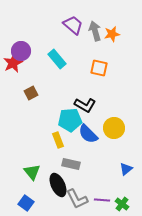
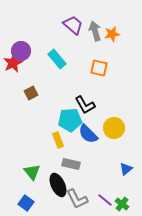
black L-shape: rotated 30 degrees clockwise
purple line: moved 3 px right; rotated 35 degrees clockwise
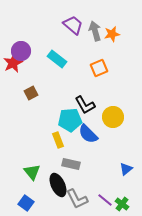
cyan rectangle: rotated 12 degrees counterclockwise
orange square: rotated 36 degrees counterclockwise
yellow circle: moved 1 px left, 11 px up
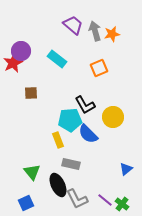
brown square: rotated 24 degrees clockwise
blue square: rotated 28 degrees clockwise
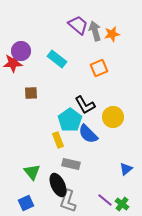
purple trapezoid: moved 5 px right
red star: rotated 24 degrees clockwise
cyan pentagon: rotated 30 degrees counterclockwise
gray L-shape: moved 9 px left, 2 px down; rotated 45 degrees clockwise
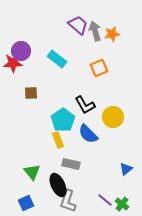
cyan pentagon: moved 7 px left
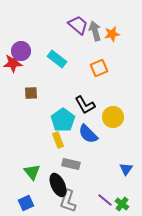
blue triangle: rotated 16 degrees counterclockwise
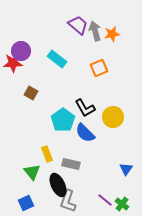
brown square: rotated 32 degrees clockwise
black L-shape: moved 3 px down
blue semicircle: moved 3 px left, 1 px up
yellow rectangle: moved 11 px left, 14 px down
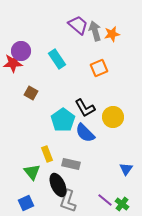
cyan rectangle: rotated 18 degrees clockwise
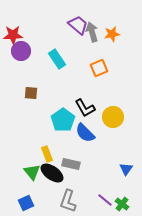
gray arrow: moved 3 px left, 1 px down
red star: moved 28 px up
brown square: rotated 24 degrees counterclockwise
black ellipse: moved 6 px left, 12 px up; rotated 30 degrees counterclockwise
